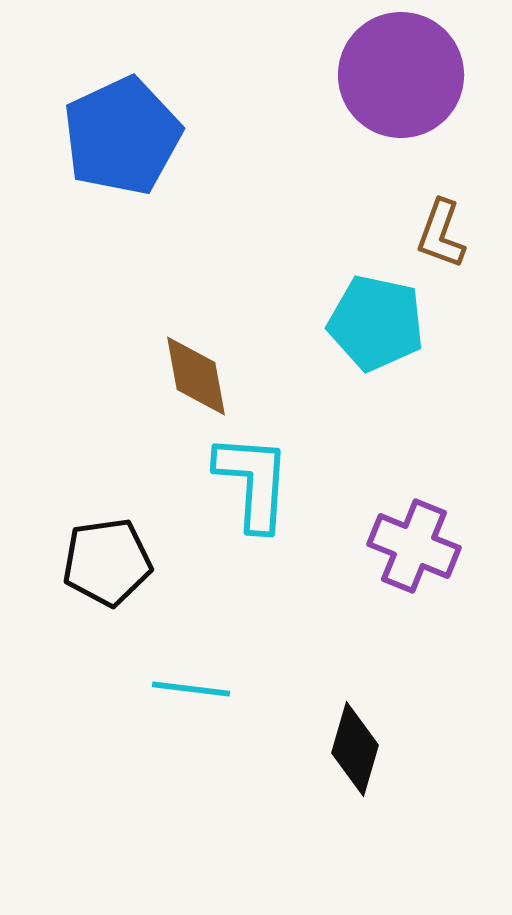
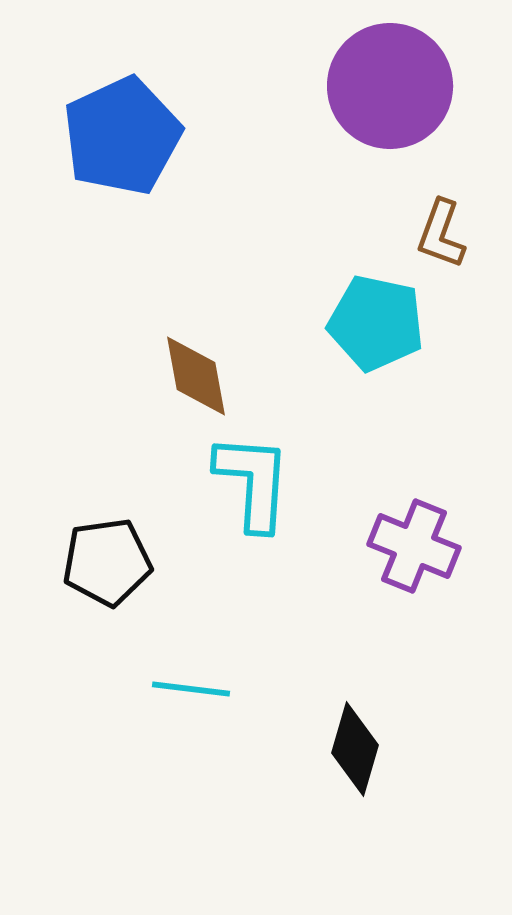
purple circle: moved 11 px left, 11 px down
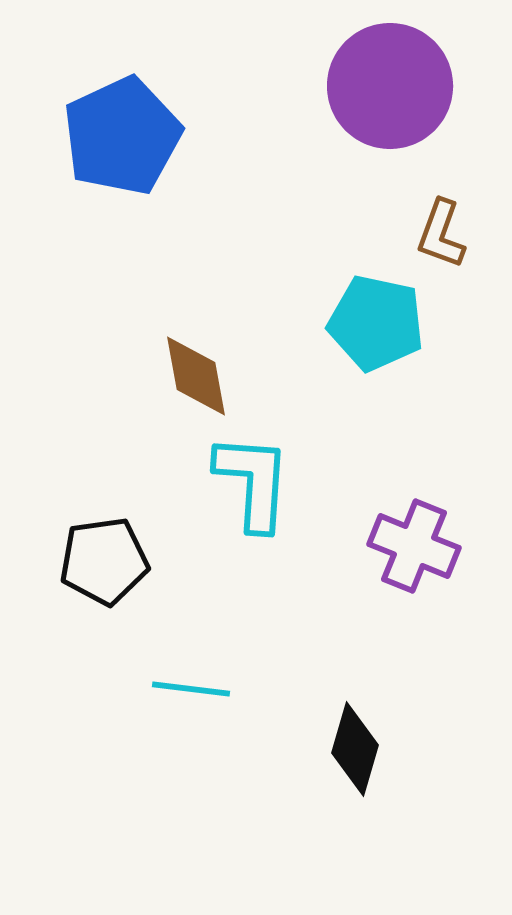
black pentagon: moved 3 px left, 1 px up
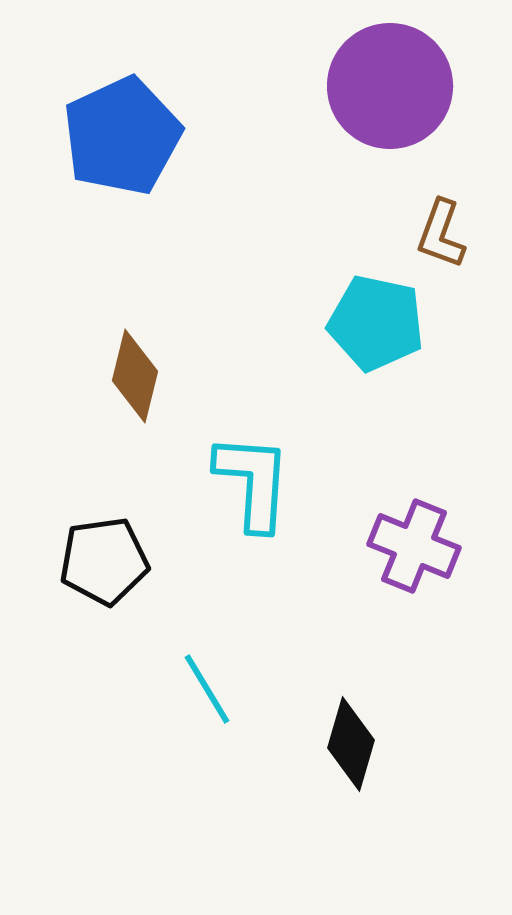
brown diamond: moved 61 px left; rotated 24 degrees clockwise
cyan line: moved 16 px right; rotated 52 degrees clockwise
black diamond: moved 4 px left, 5 px up
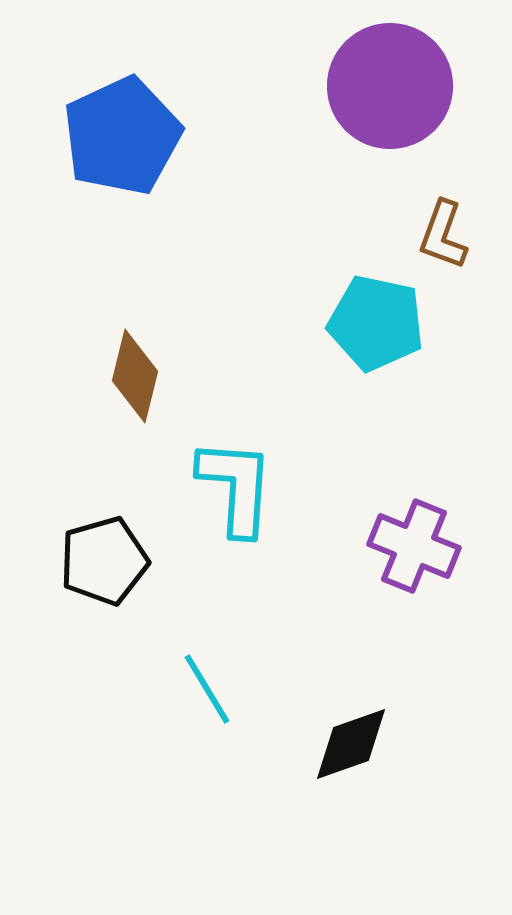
brown L-shape: moved 2 px right, 1 px down
cyan L-shape: moved 17 px left, 5 px down
black pentagon: rotated 8 degrees counterclockwise
black diamond: rotated 54 degrees clockwise
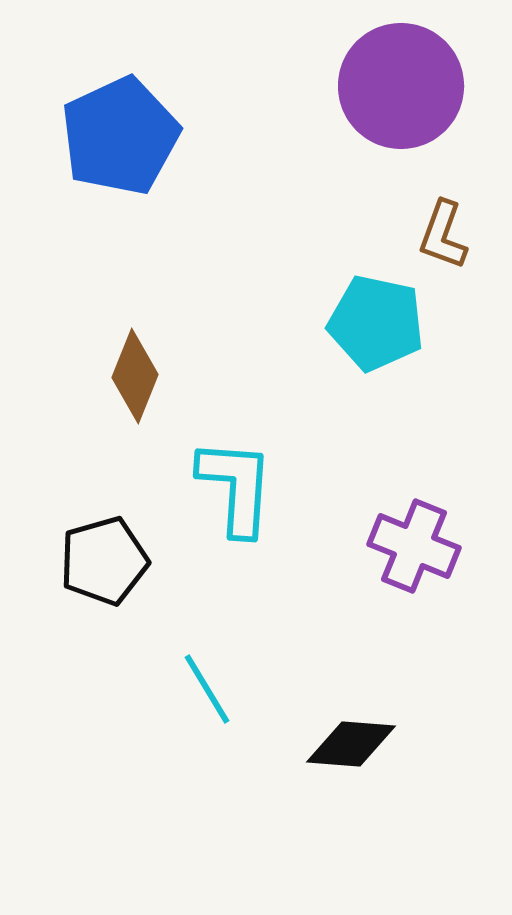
purple circle: moved 11 px right
blue pentagon: moved 2 px left
brown diamond: rotated 8 degrees clockwise
black diamond: rotated 24 degrees clockwise
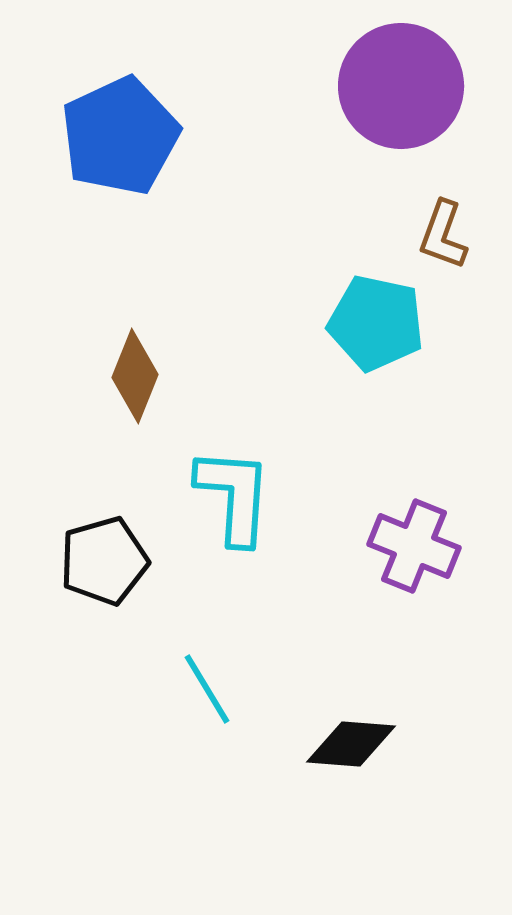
cyan L-shape: moved 2 px left, 9 px down
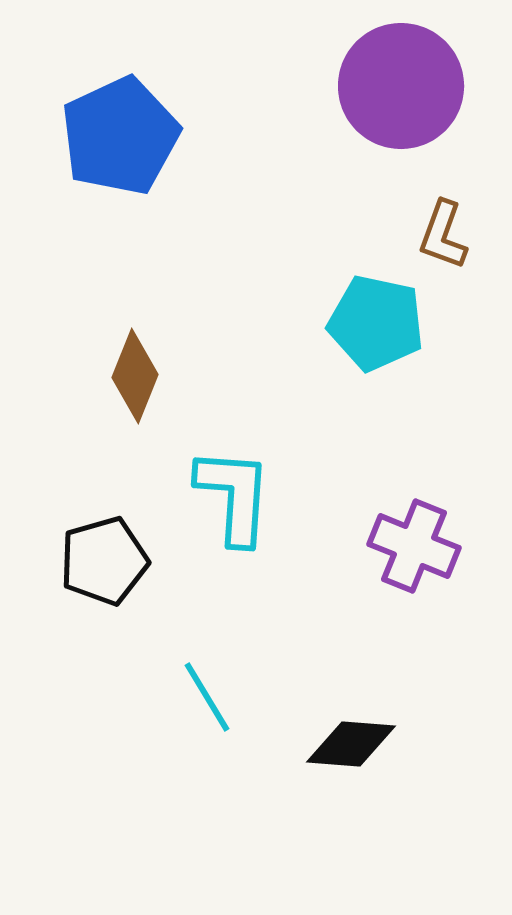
cyan line: moved 8 px down
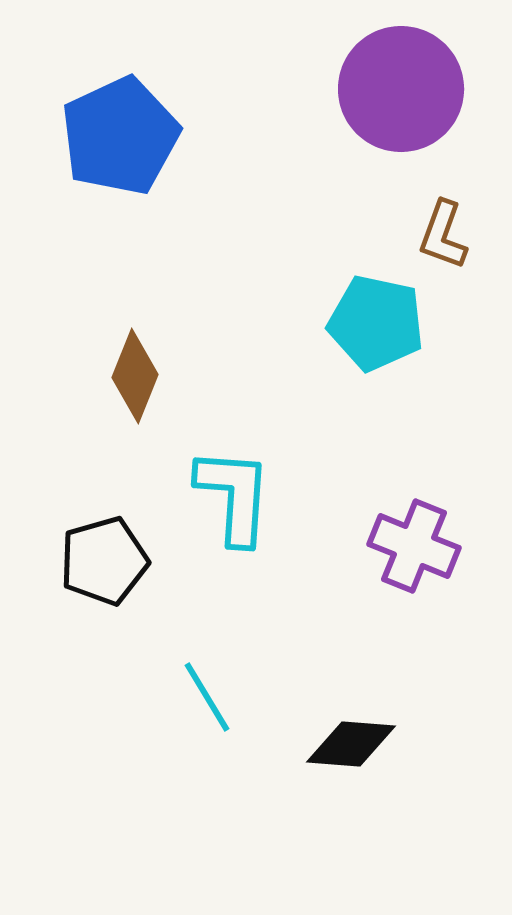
purple circle: moved 3 px down
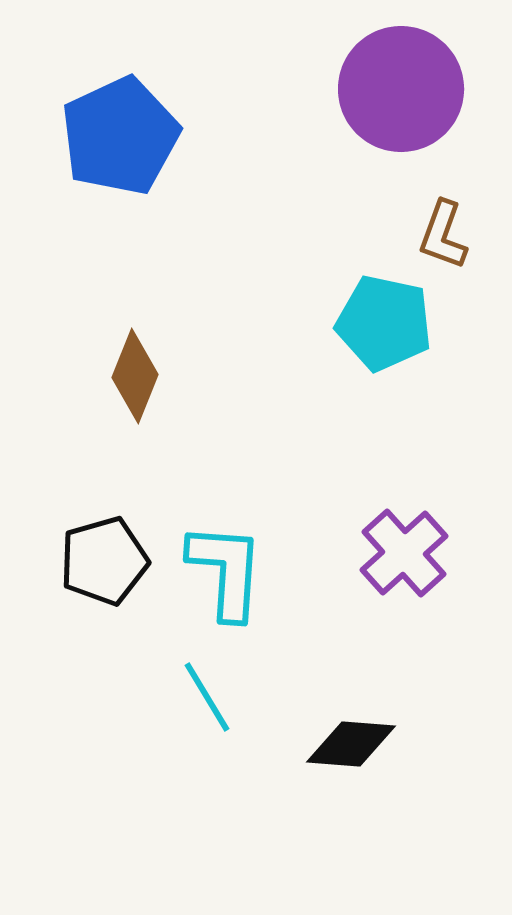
cyan pentagon: moved 8 px right
cyan L-shape: moved 8 px left, 75 px down
purple cross: moved 10 px left, 7 px down; rotated 26 degrees clockwise
